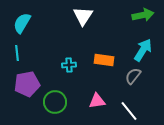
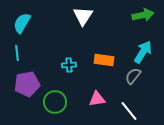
cyan arrow: moved 2 px down
pink triangle: moved 2 px up
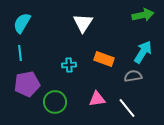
white triangle: moved 7 px down
cyan line: moved 3 px right
orange rectangle: moved 1 px up; rotated 12 degrees clockwise
gray semicircle: rotated 42 degrees clockwise
white line: moved 2 px left, 3 px up
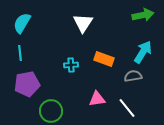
cyan cross: moved 2 px right
green circle: moved 4 px left, 9 px down
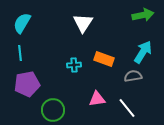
cyan cross: moved 3 px right
green circle: moved 2 px right, 1 px up
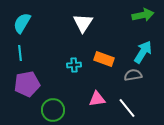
gray semicircle: moved 1 px up
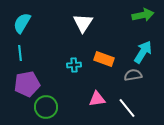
green circle: moved 7 px left, 3 px up
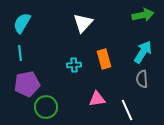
white triangle: rotated 10 degrees clockwise
orange rectangle: rotated 54 degrees clockwise
gray semicircle: moved 9 px right, 4 px down; rotated 84 degrees counterclockwise
white line: moved 2 px down; rotated 15 degrees clockwise
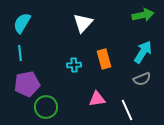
gray semicircle: rotated 108 degrees counterclockwise
